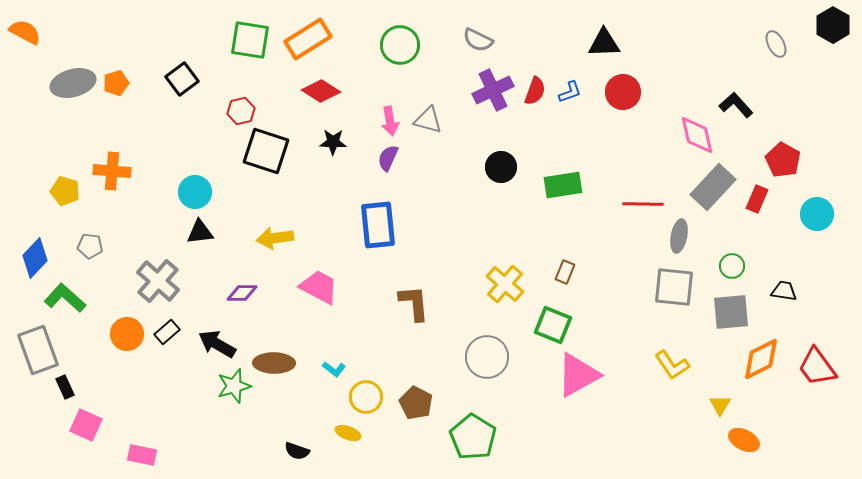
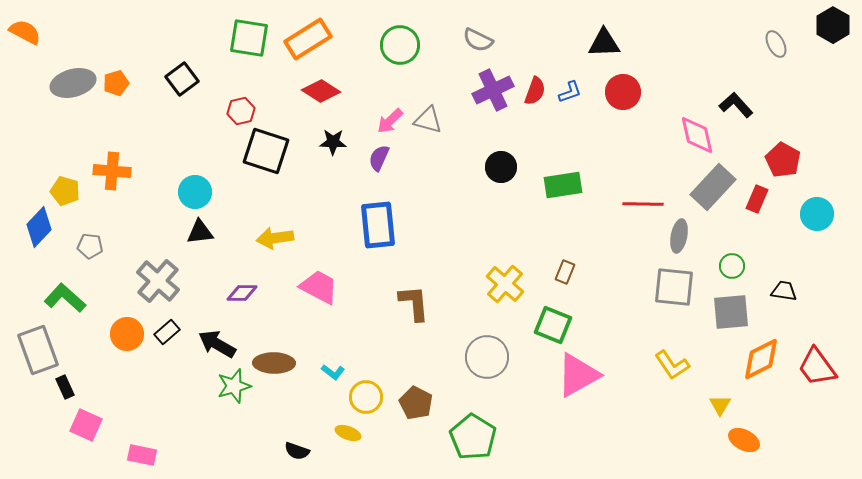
green square at (250, 40): moved 1 px left, 2 px up
pink arrow at (390, 121): rotated 56 degrees clockwise
purple semicircle at (388, 158): moved 9 px left
blue diamond at (35, 258): moved 4 px right, 31 px up
cyan L-shape at (334, 369): moved 1 px left, 3 px down
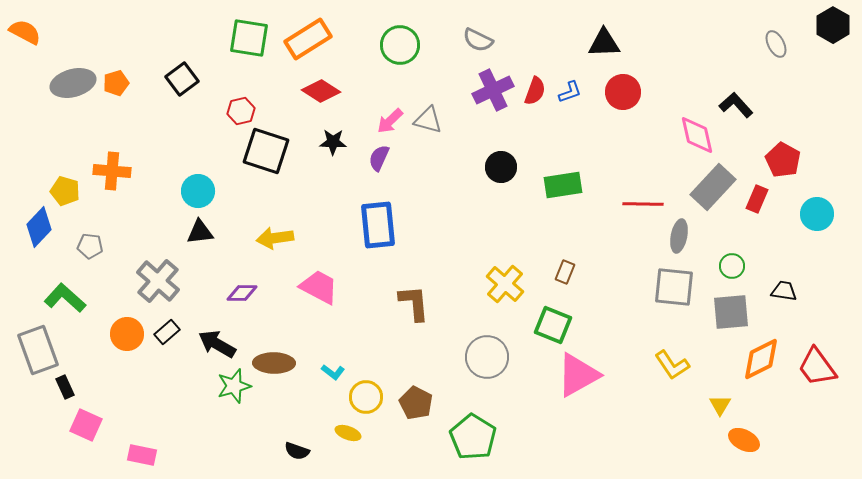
cyan circle at (195, 192): moved 3 px right, 1 px up
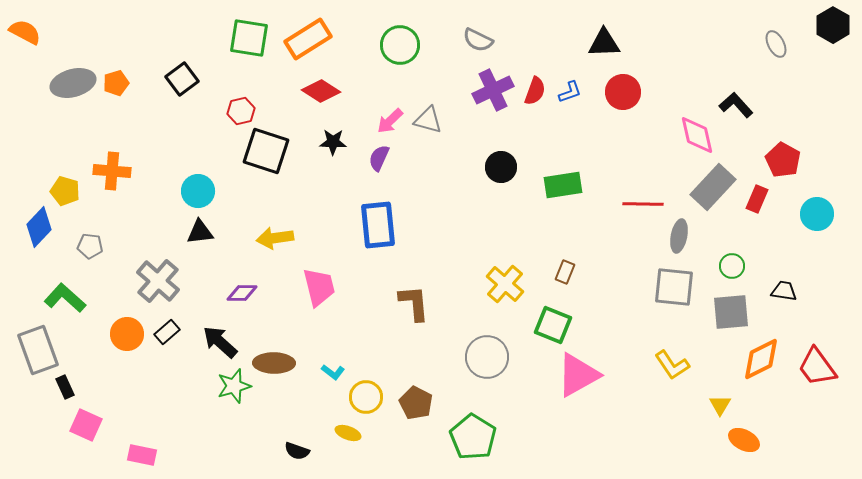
pink trapezoid at (319, 287): rotated 48 degrees clockwise
black arrow at (217, 344): moved 3 px right, 2 px up; rotated 12 degrees clockwise
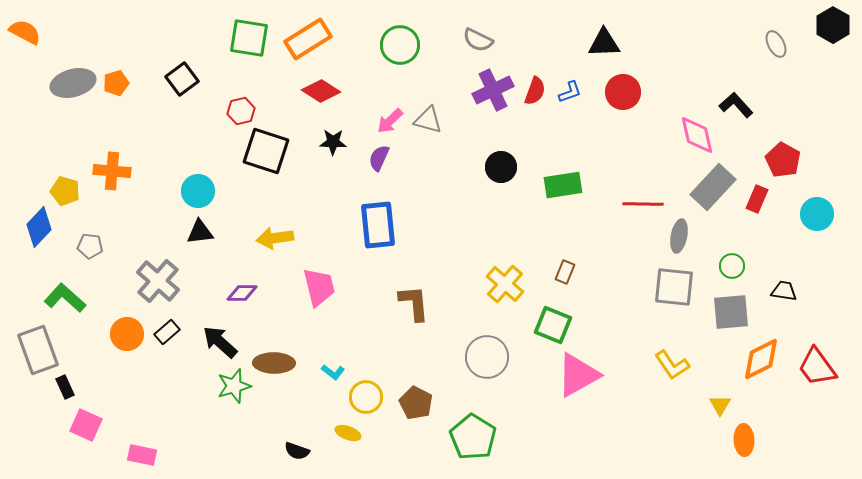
orange ellipse at (744, 440): rotated 60 degrees clockwise
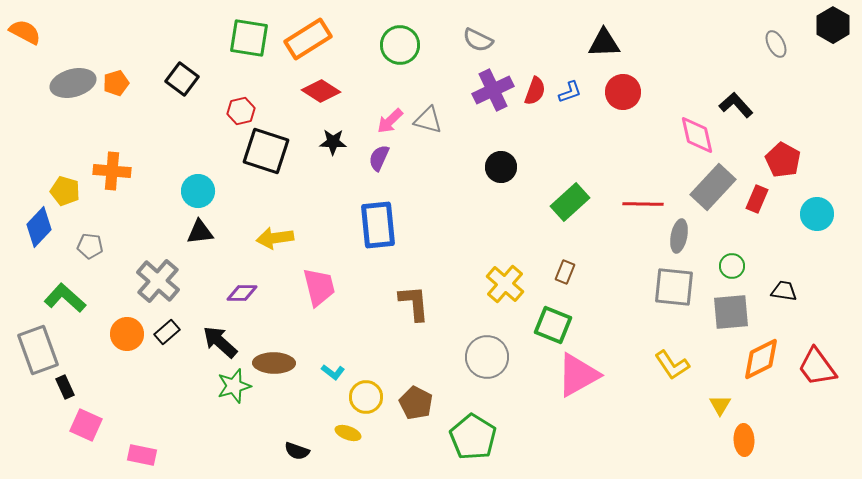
black square at (182, 79): rotated 16 degrees counterclockwise
green rectangle at (563, 185): moved 7 px right, 17 px down; rotated 33 degrees counterclockwise
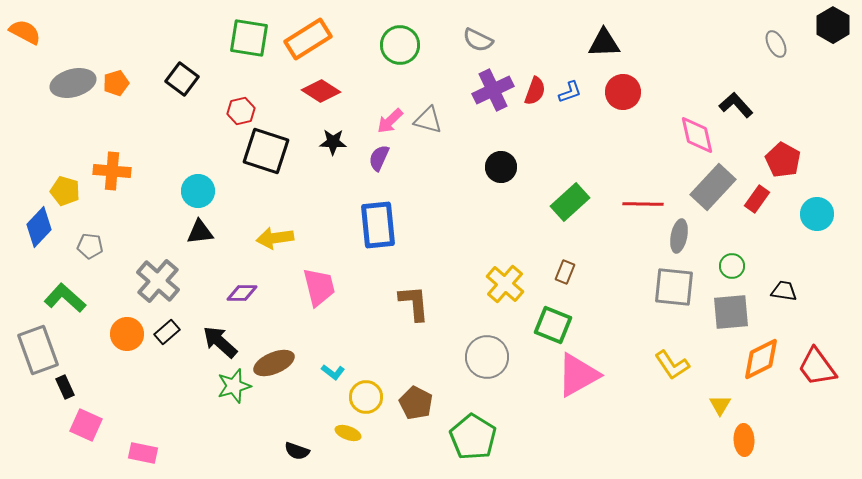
red rectangle at (757, 199): rotated 12 degrees clockwise
brown ellipse at (274, 363): rotated 24 degrees counterclockwise
pink rectangle at (142, 455): moved 1 px right, 2 px up
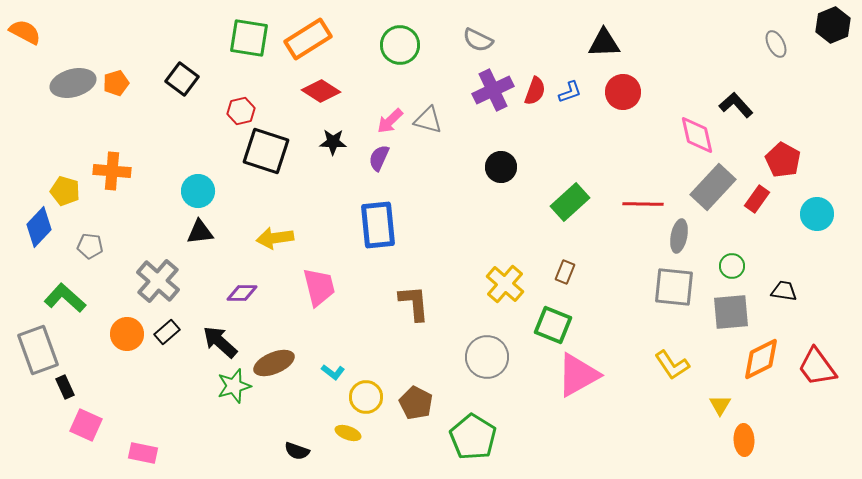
black hexagon at (833, 25): rotated 8 degrees clockwise
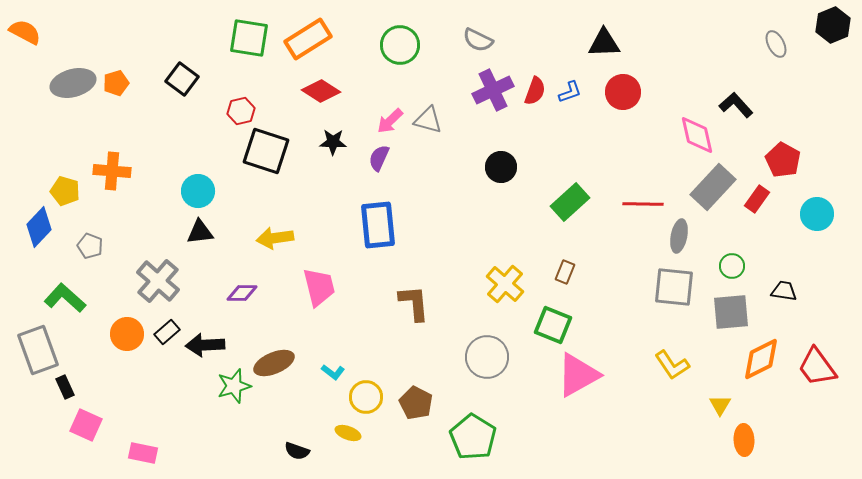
gray pentagon at (90, 246): rotated 15 degrees clockwise
black arrow at (220, 342): moved 15 px left, 3 px down; rotated 45 degrees counterclockwise
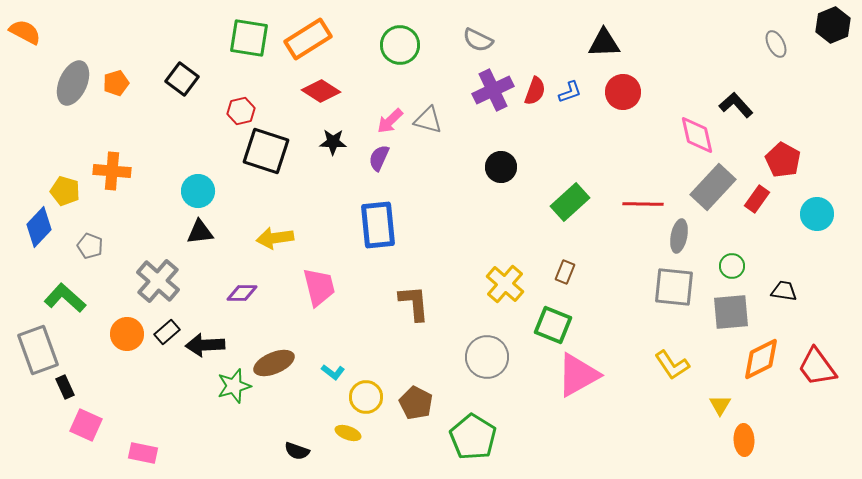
gray ellipse at (73, 83): rotated 51 degrees counterclockwise
